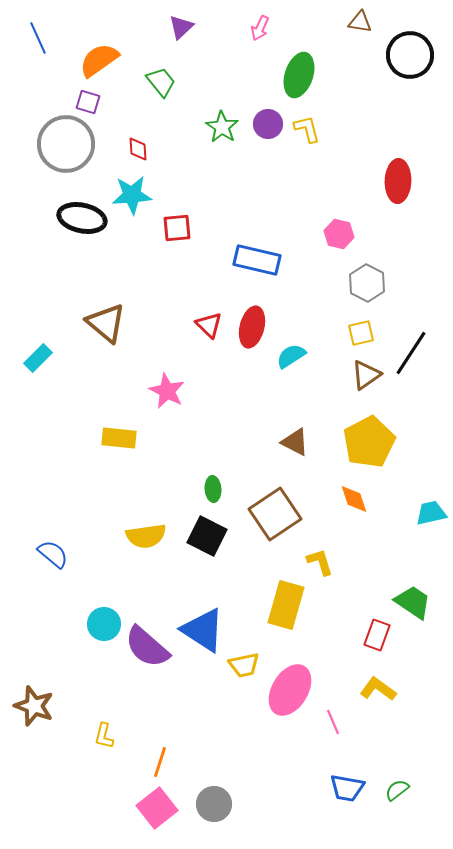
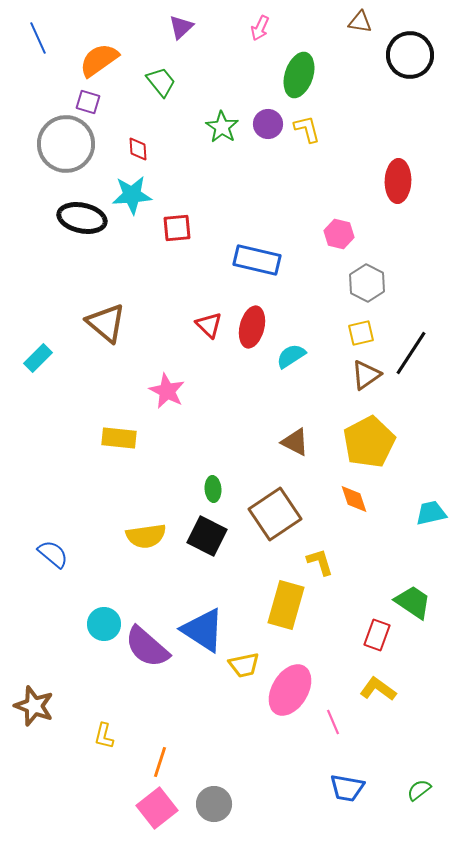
green semicircle at (397, 790): moved 22 px right
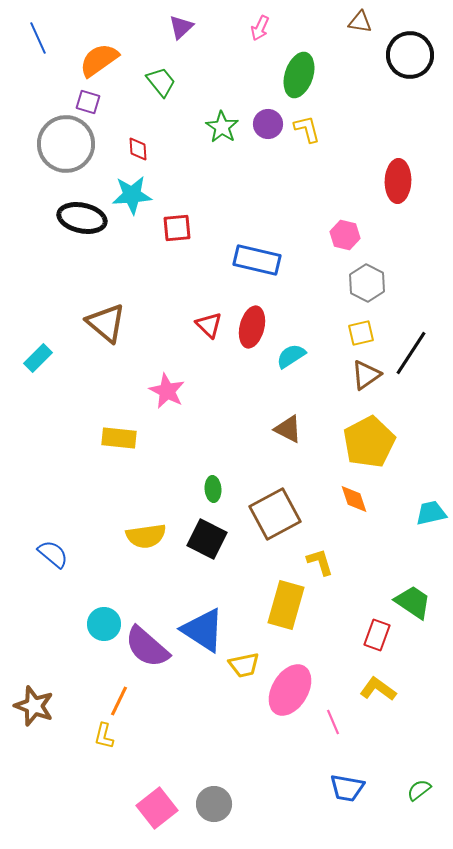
pink hexagon at (339, 234): moved 6 px right, 1 px down
brown triangle at (295, 442): moved 7 px left, 13 px up
brown square at (275, 514): rotated 6 degrees clockwise
black square at (207, 536): moved 3 px down
orange line at (160, 762): moved 41 px left, 61 px up; rotated 8 degrees clockwise
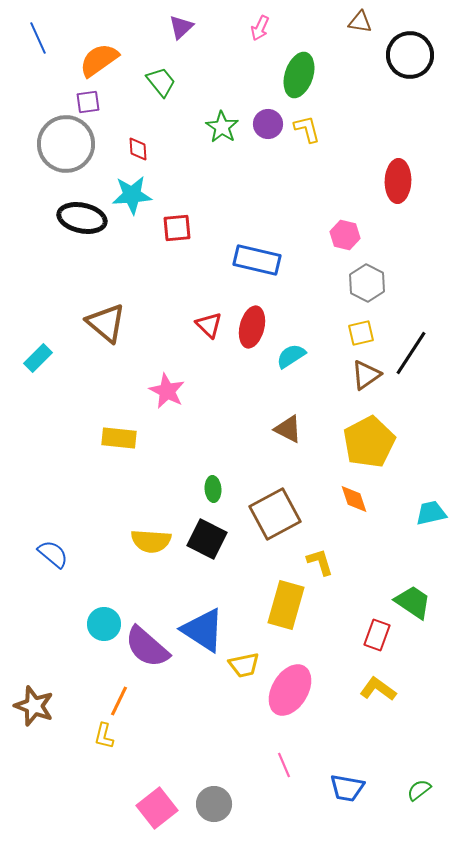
purple square at (88, 102): rotated 25 degrees counterclockwise
yellow semicircle at (146, 536): moved 5 px right, 5 px down; rotated 12 degrees clockwise
pink line at (333, 722): moved 49 px left, 43 px down
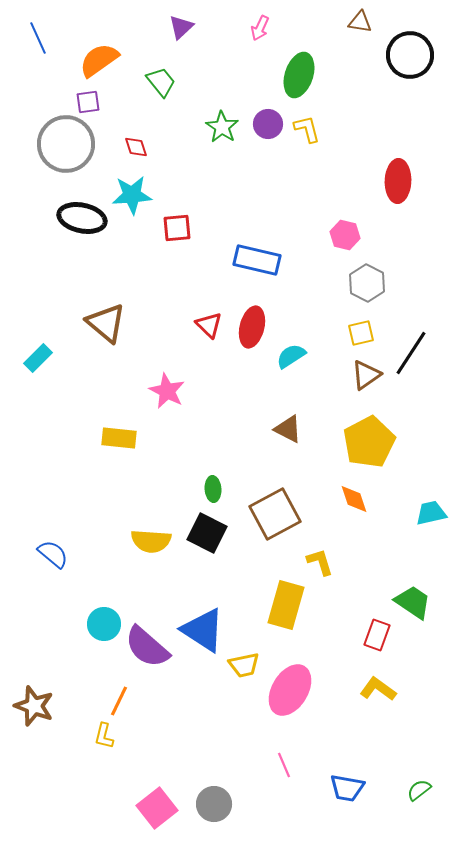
red diamond at (138, 149): moved 2 px left, 2 px up; rotated 15 degrees counterclockwise
black square at (207, 539): moved 6 px up
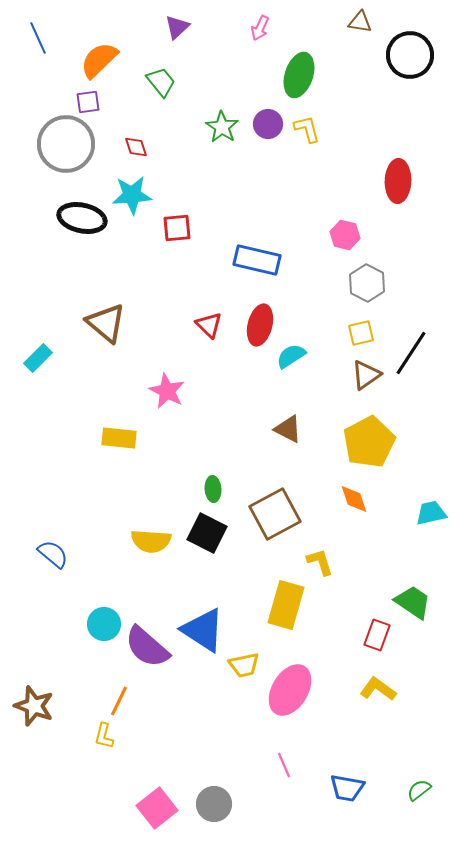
purple triangle at (181, 27): moved 4 px left
orange semicircle at (99, 60): rotated 9 degrees counterclockwise
red ellipse at (252, 327): moved 8 px right, 2 px up
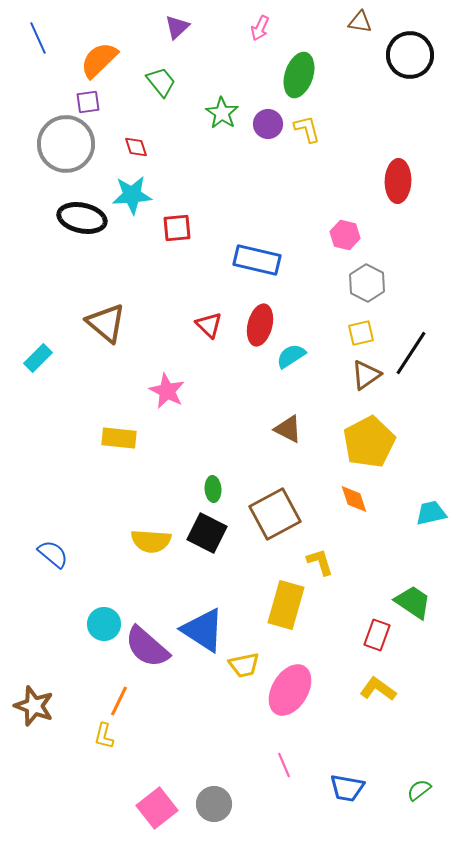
green star at (222, 127): moved 14 px up
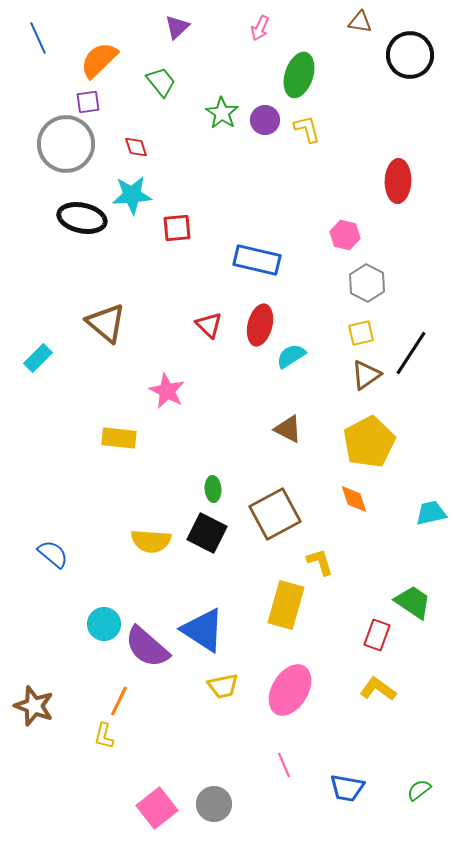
purple circle at (268, 124): moved 3 px left, 4 px up
yellow trapezoid at (244, 665): moved 21 px left, 21 px down
